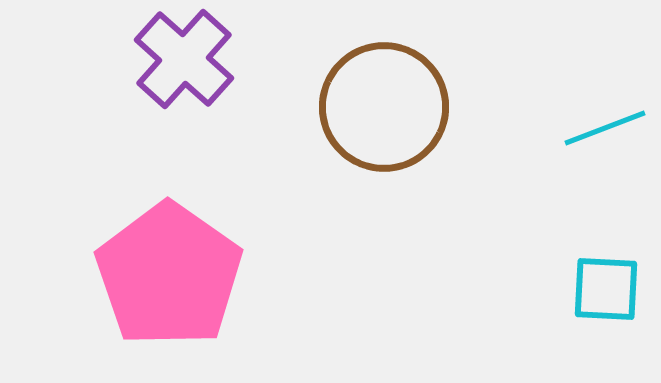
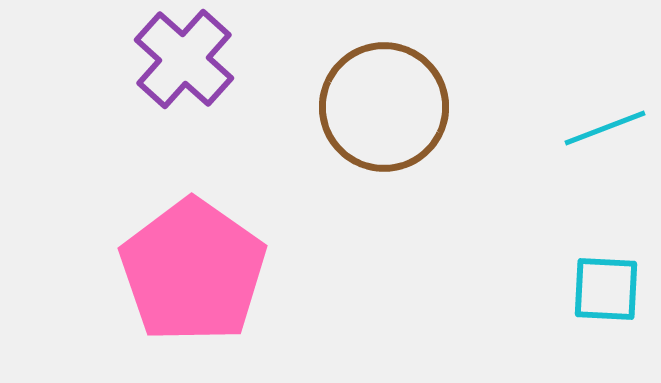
pink pentagon: moved 24 px right, 4 px up
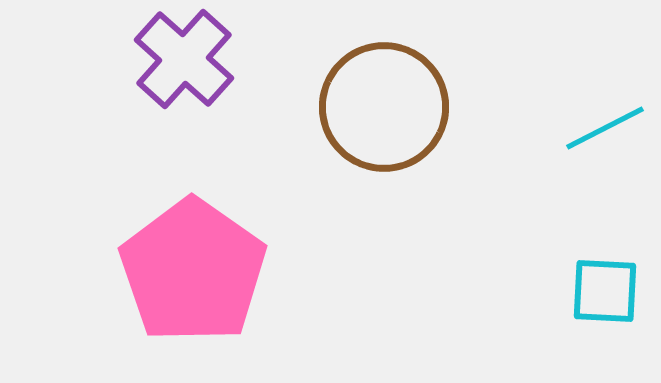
cyan line: rotated 6 degrees counterclockwise
cyan square: moved 1 px left, 2 px down
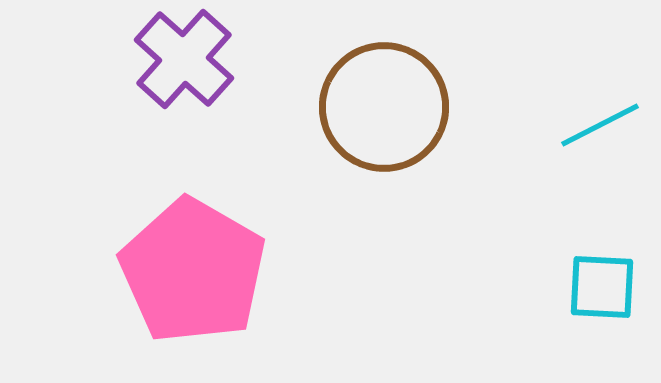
cyan line: moved 5 px left, 3 px up
pink pentagon: rotated 5 degrees counterclockwise
cyan square: moved 3 px left, 4 px up
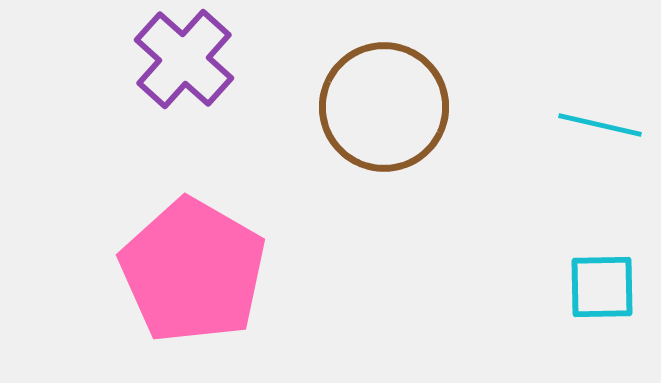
cyan line: rotated 40 degrees clockwise
cyan square: rotated 4 degrees counterclockwise
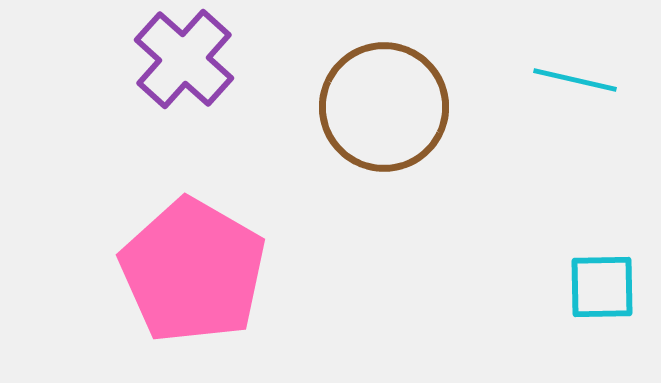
cyan line: moved 25 px left, 45 px up
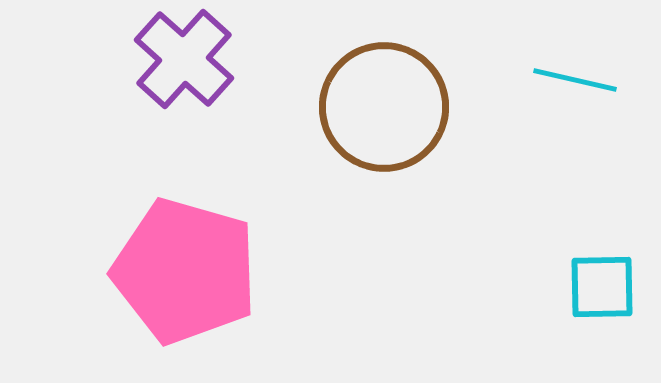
pink pentagon: moved 8 px left; rotated 14 degrees counterclockwise
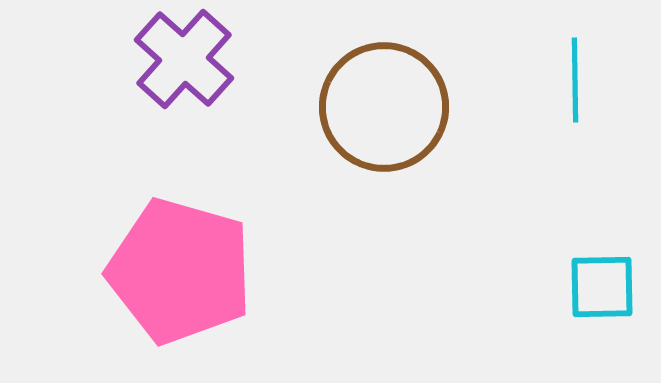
cyan line: rotated 76 degrees clockwise
pink pentagon: moved 5 px left
